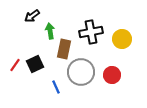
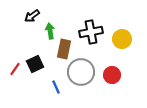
red line: moved 4 px down
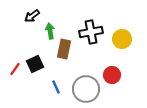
gray circle: moved 5 px right, 17 px down
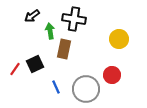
black cross: moved 17 px left, 13 px up; rotated 20 degrees clockwise
yellow circle: moved 3 px left
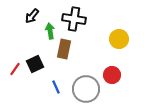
black arrow: rotated 14 degrees counterclockwise
